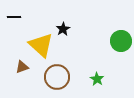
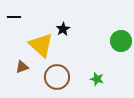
green star: rotated 16 degrees counterclockwise
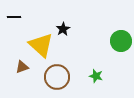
green star: moved 1 px left, 3 px up
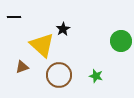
yellow triangle: moved 1 px right
brown circle: moved 2 px right, 2 px up
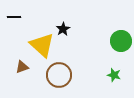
green star: moved 18 px right, 1 px up
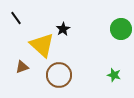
black line: moved 2 px right, 1 px down; rotated 56 degrees clockwise
green circle: moved 12 px up
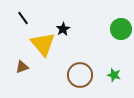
black line: moved 7 px right
yellow triangle: moved 1 px right, 1 px up; rotated 8 degrees clockwise
brown circle: moved 21 px right
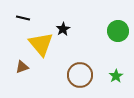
black line: rotated 40 degrees counterclockwise
green circle: moved 3 px left, 2 px down
yellow triangle: moved 2 px left
green star: moved 2 px right, 1 px down; rotated 24 degrees clockwise
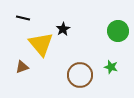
green star: moved 5 px left, 9 px up; rotated 24 degrees counterclockwise
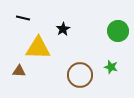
yellow triangle: moved 3 px left, 4 px down; rotated 48 degrees counterclockwise
brown triangle: moved 3 px left, 4 px down; rotated 24 degrees clockwise
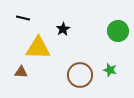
green star: moved 1 px left, 3 px down
brown triangle: moved 2 px right, 1 px down
